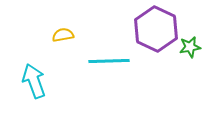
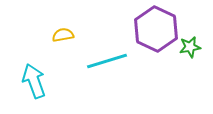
cyan line: moved 2 px left; rotated 15 degrees counterclockwise
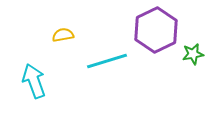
purple hexagon: moved 1 px down; rotated 9 degrees clockwise
green star: moved 3 px right, 7 px down
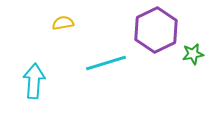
yellow semicircle: moved 12 px up
cyan line: moved 1 px left, 2 px down
cyan arrow: rotated 24 degrees clockwise
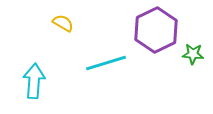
yellow semicircle: rotated 40 degrees clockwise
green star: rotated 15 degrees clockwise
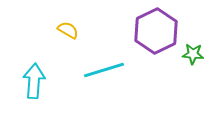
yellow semicircle: moved 5 px right, 7 px down
purple hexagon: moved 1 px down
cyan line: moved 2 px left, 7 px down
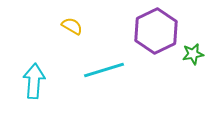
yellow semicircle: moved 4 px right, 4 px up
green star: rotated 15 degrees counterclockwise
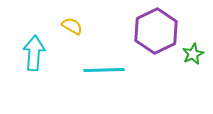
green star: rotated 15 degrees counterclockwise
cyan line: rotated 15 degrees clockwise
cyan arrow: moved 28 px up
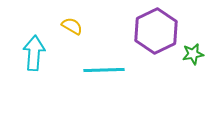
green star: rotated 15 degrees clockwise
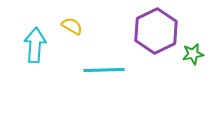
cyan arrow: moved 1 px right, 8 px up
